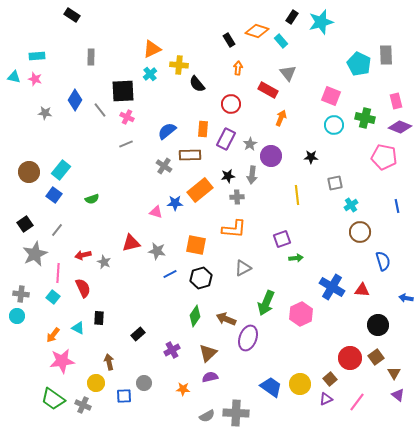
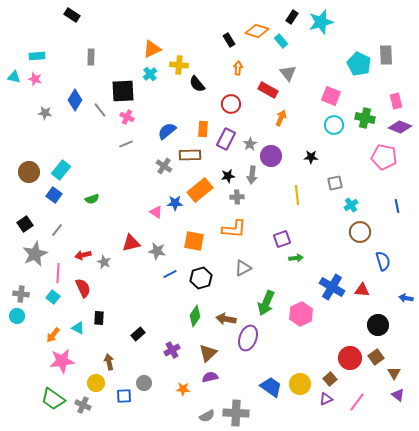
pink triangle at (156, 212): rotated 16 degrees clockwise
orange square at (196, 245): moved 2 px left, 4 px up
brown arrow at (226, 319): rotated 12 degrees counterclockwise
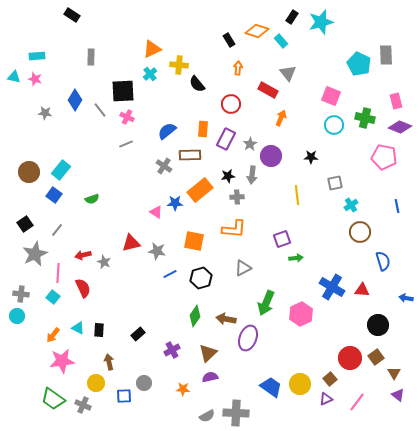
black rectangle at (99, 318): moved 12 px down
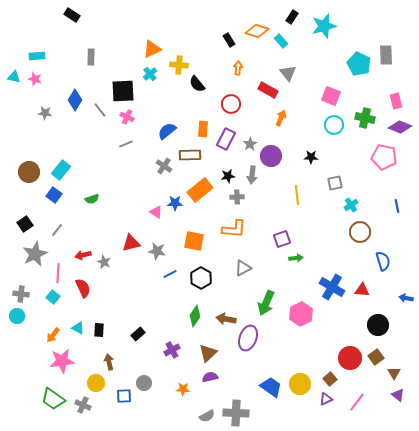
cyan star at (321, 22): moved 3 px right, 4 px down
black hexagon at (201, 278): rotated 15 degrees counterclockwise
